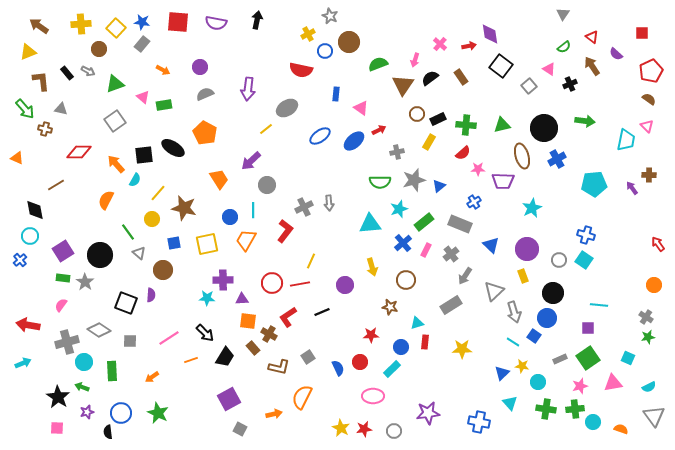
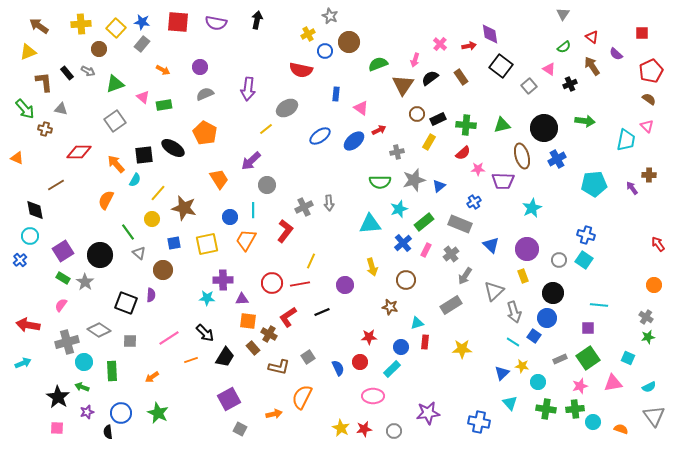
brown L-shape at (41, 81): moved 3 px right, 1 px down
green rectangle at (63, 278): rotated 24 degrees clockwise
red star at (371, 335): moved 2 px left, 2 px down
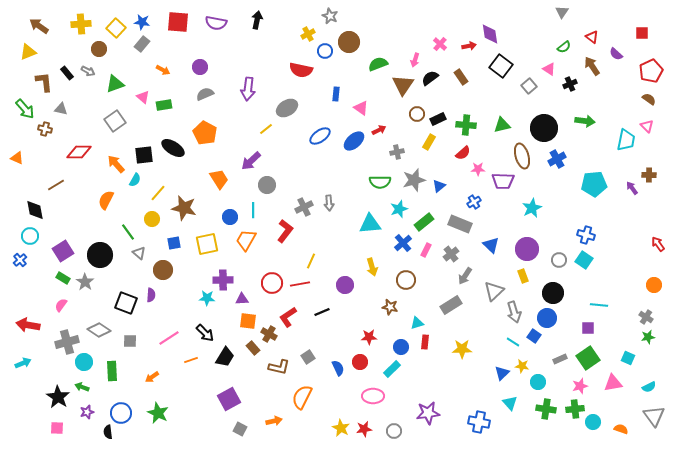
gray triangle at (563, 14): moved 1 px left, 2 px up
orange arrow at (274, 414): moved 7 px down
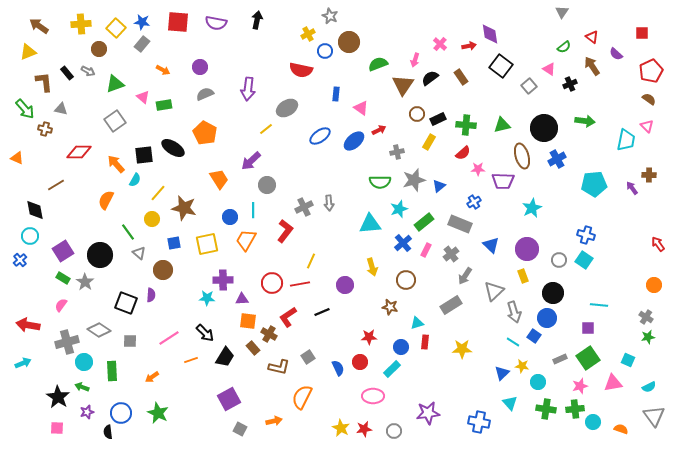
cyan square at (628, 358): moved 2 px down
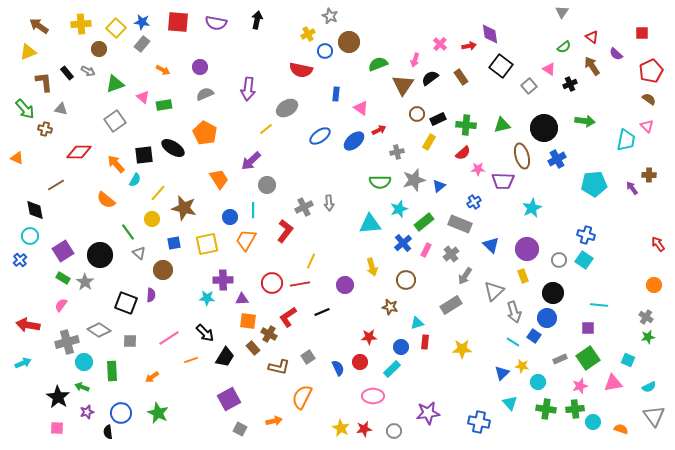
orange semicircle at (106, 200): rotated 78 degrees counterclockwise
